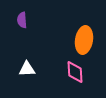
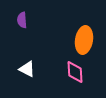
white triangle: rotated 30 degrees clockwise
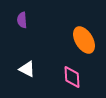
orange ellipse: rotated 40 degrees counterclockwise
pink diamond: moved 3 px left, 5 px down
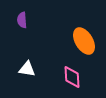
orange ellipse: moved 1 px down
white triangle: rotated 18 degrees counterclockwise
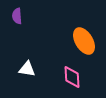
purple semicircle: moved 5 px left, 4 px up
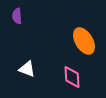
white triangle: rotated 12 degrees clockwise
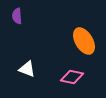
pink diamond: rotated 75 degrees counterclockwise
